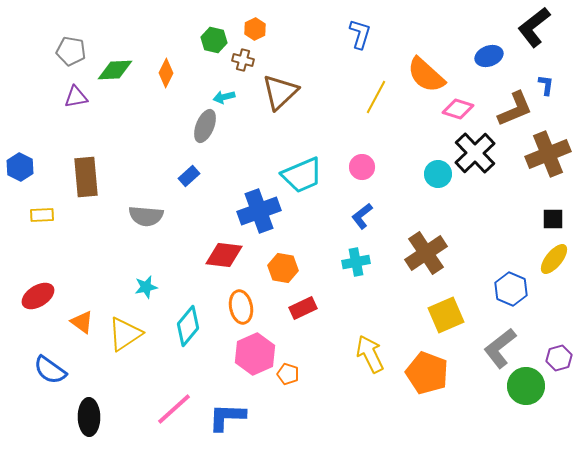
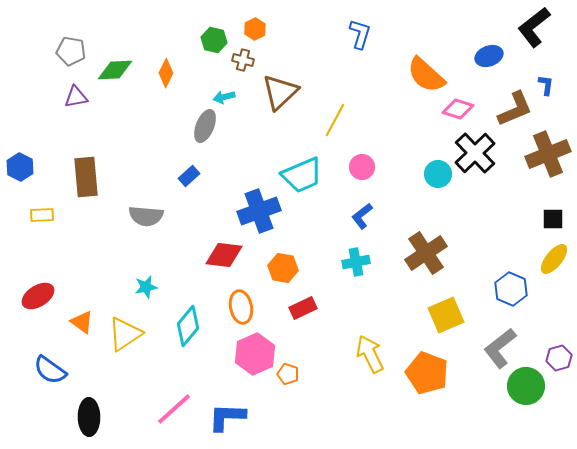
yellow line at (376, 97): moved 41 px left, 23 px down
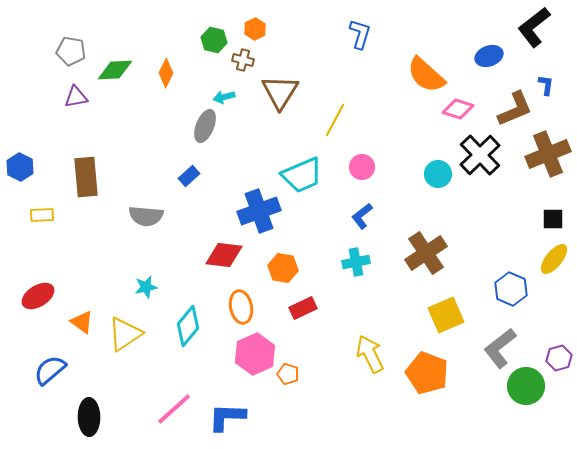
brown triangle at (280, 92): rotated 15 degrees counterclockwise
black cross at (475, 153): moved 5 px right, 2 px down
blue semicircle at (50, 370): rotated 104 degrees clockwise
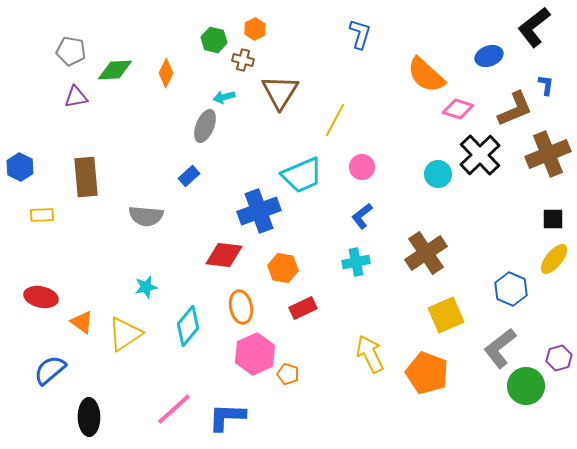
red ellipse at (38, 296): moved 3 px right, 1 px down; rotated 44 degrees clockwise
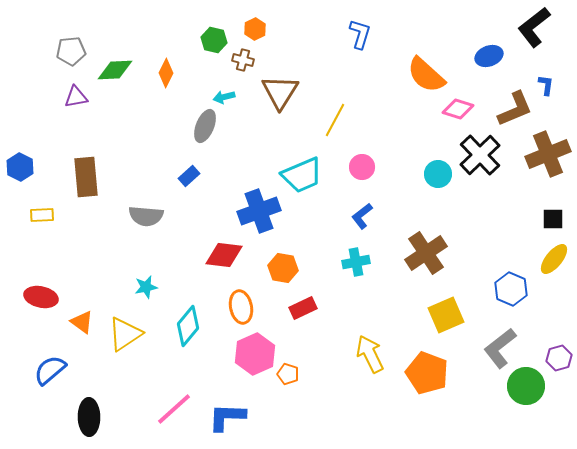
gray pentagon at (71, 51): rotated 16 degrees counterclockwise
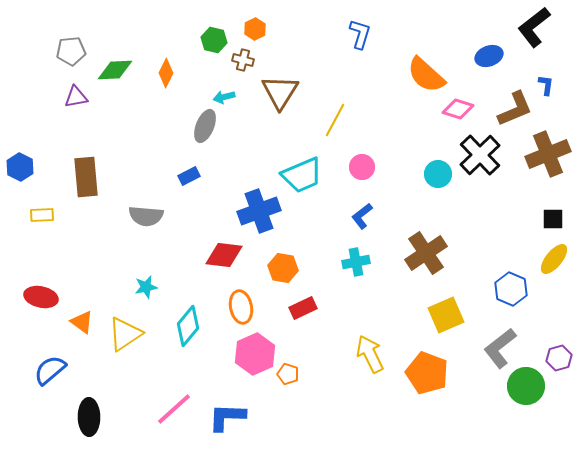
blue rectangle at (189, 176): rotated 15 degrees clockwise
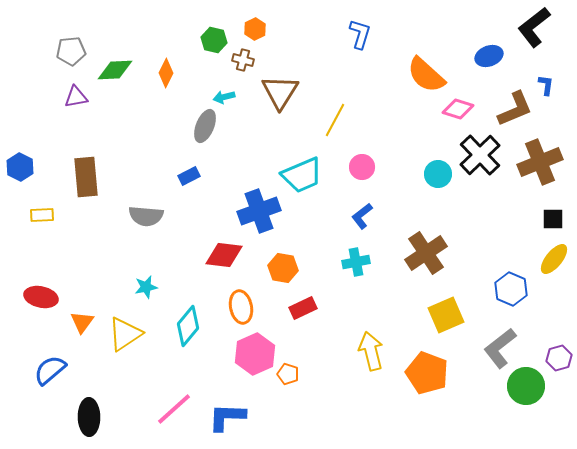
brown cross at (548, 154): moved 8 px left, 8 px down
orange triangle at (82, 322): rotated 30 degrees clockwise
yellow arrow at (370, 354): moved 1 px right, 3 px up; rotated 12 degrees clockwise
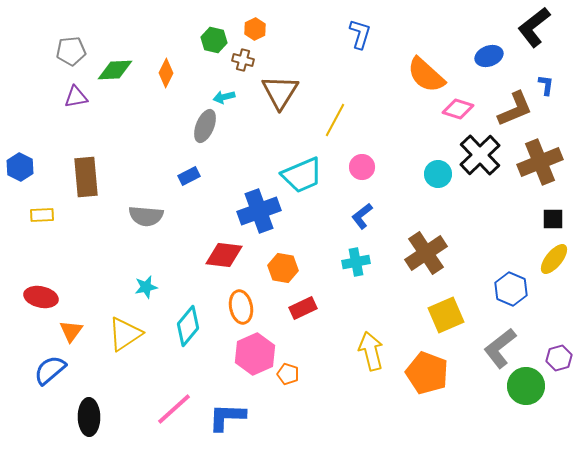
orange triangle at (82, 322): moved 11 px left, 9 px down
